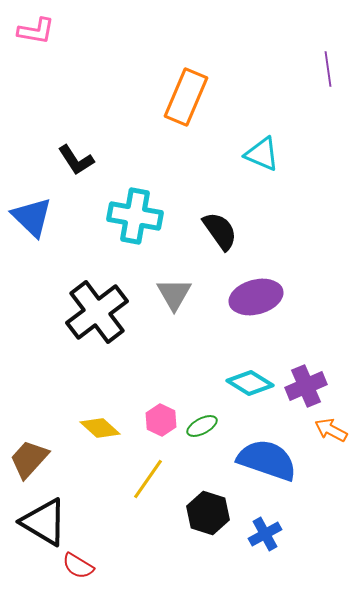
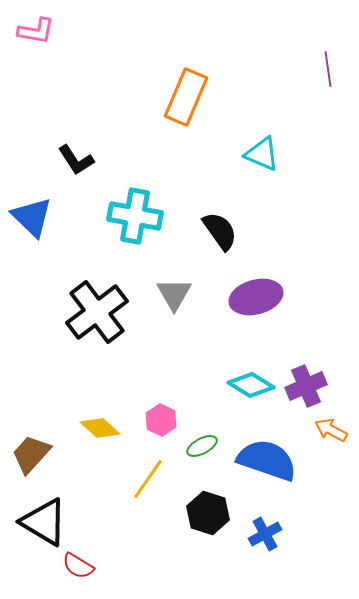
cyan diamond: moved 1 px right, 2 px down
green ellipse: moved 20 px down
brown trapezoid: moved 2 px right, 5 px up
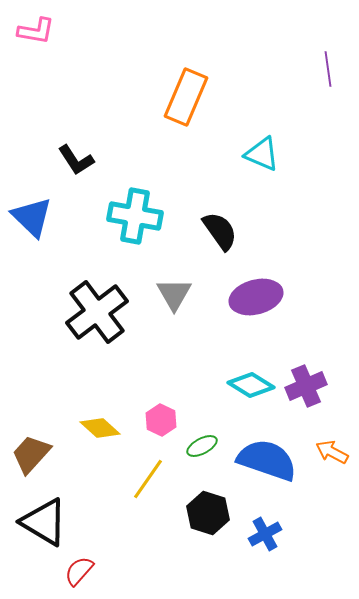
orange arrow: moved 1 px right, 22 px down
red semicircle: moved 1 px right, 5 px down; rotated 100 degrees clockwise
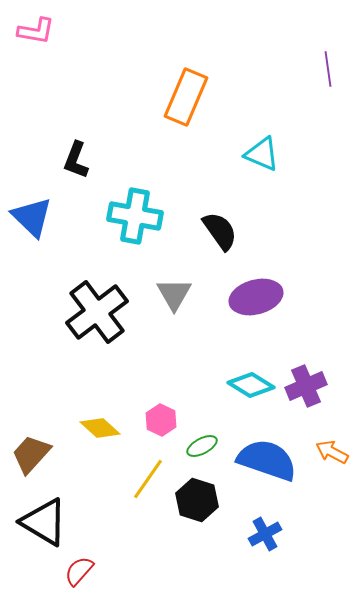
black L-shape: rotated 54 degrees clockwise
black hexagon: moved 11 px left, 13 px up
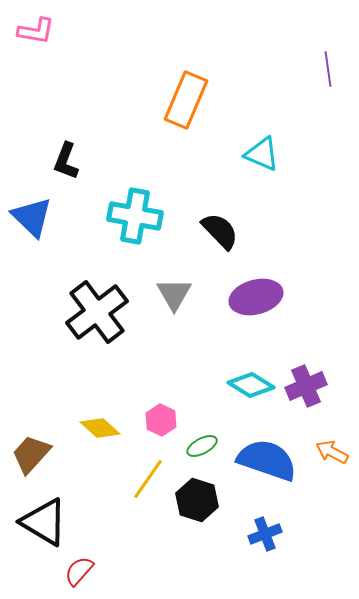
orange rectangle: moved 3 px down
black L-shape: moved 10 px left, 1 px down
black semicircle: rotated 9 degrees counterclockwise
blue cross: rotated 8 degrees clockwise
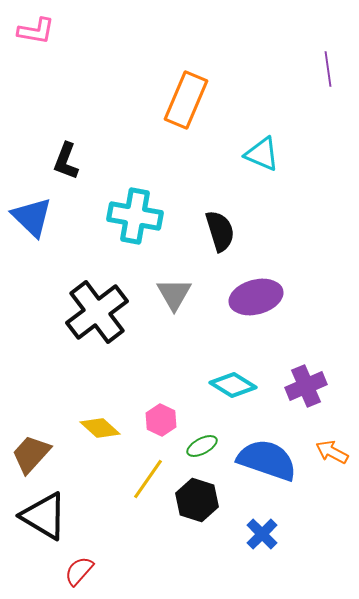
black semicircle: rotated 27 degrees clockwise
cyan diamond: moved 18 px left
black triangle: moved 6 px up
blue cross: moved 3 px left; rotated 24 degrees counterclockwise
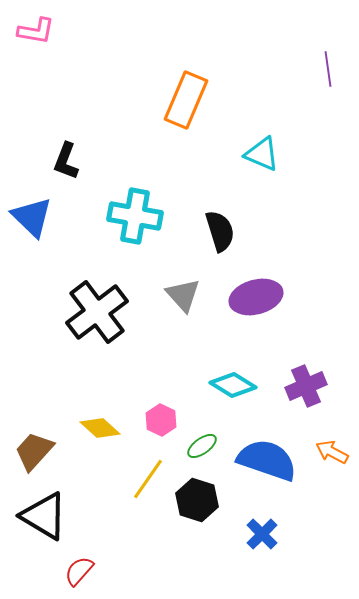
gray triangle: moved 9 px right, 1 px down; rotated 12 degrees counterclockwise
green ellipse: rotated 8 degrees counterclockwise
brown trapezoid: moved 3 px right, 3 px up
